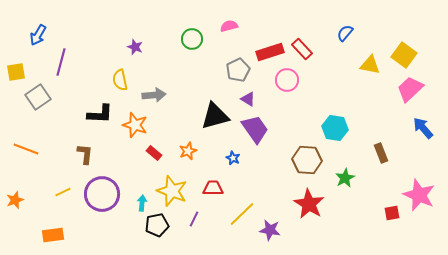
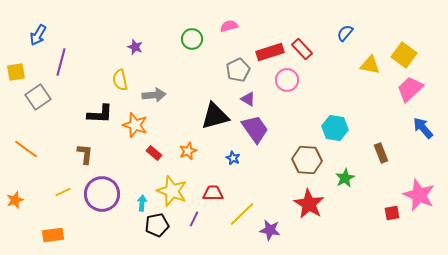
orange line at (26, 149): rotated 15 degrees clockwise
red trapezoid at (213, 188): moved 5 px down
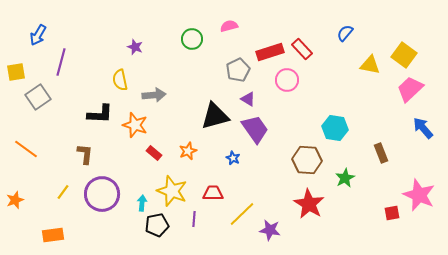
yellow line at (63, 192): rotated 28 degrees counterclockwise
purple line at (194, 219): rotated 21 degrees counterclockwise
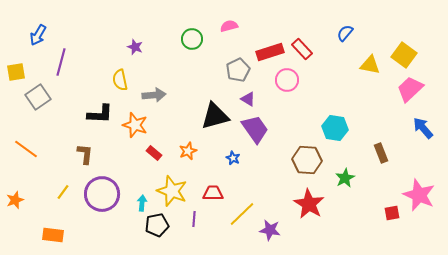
orange rectangle at (53, 235): rotated 15 degrees clockwise
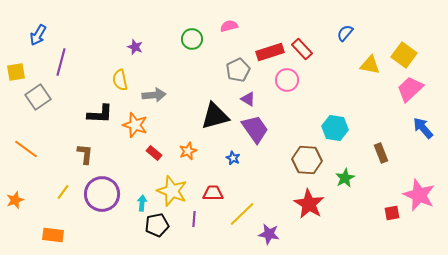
purple star at (270, 230): moved 1 px left, 4 px down
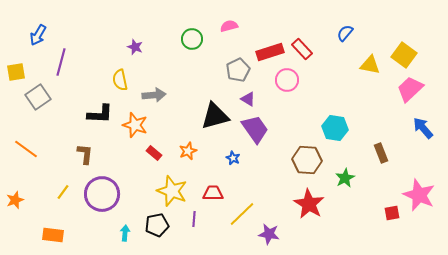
cyan arrow at (142, 203): moved 17 px left, 30 px down
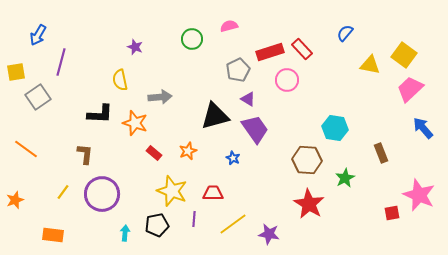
gray arrow at (154, 95): moved 6 px right, 2 px down
orange star at (135, 125): moved 2 px up
yellow line at (242, 214): moved 9 px left, 10 px down; rotated 8 degrees clockwise
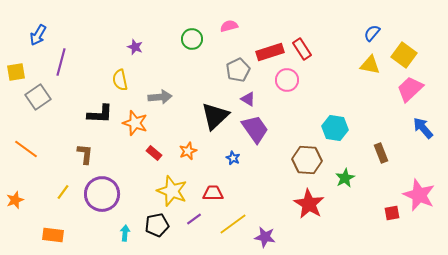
blue semicircle at (345, 33): moved 27 px right
red rectangle at (302, 49): rotated 10 degrees clockwise
black triangle at (215, 116): rotated 28 degrees counterclockwise
purple line at (194, 219): rotated 49 degrees clockwise
purple star at (269, 234): moved 4 px left, 3 px down
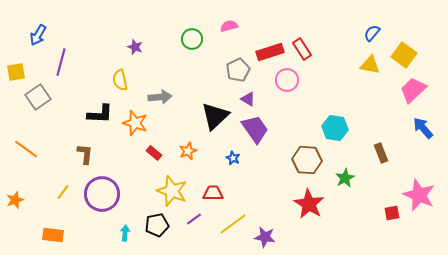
pink trapezoid at (410, 89): moved 3 px right, 1 px down
